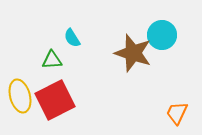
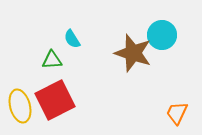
cyan semicircle: moved 1 px down
yellow ellipse: moved 10 px down
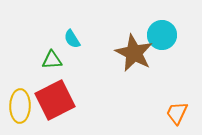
brown star: moved 1 px right; rotated 9 degrees clockwise
yellow ellipse: rotated 16 degrees clockwise
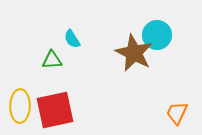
cyan circle: moved 5 px left
red square: moved 10 px down; rotated 15 degrees clockwise
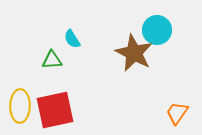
cyan circle: moved 5 px up
orange trapezoid: rotated 10 degrees clockwise
